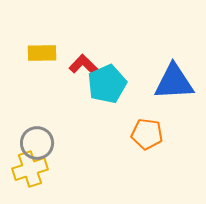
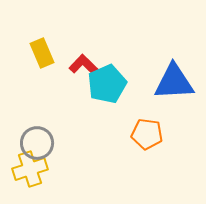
yellow rectangle: rotated 68 degrees clockwise
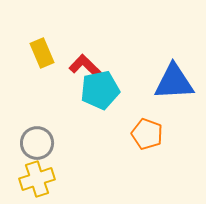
cyan pentagon: moved 7 px left, 6 px down; rotated 12 degrees clockwise
orange pentagon: rotated 12 degrees clockwise
yellow cross: moved 7 px right, 10 px down
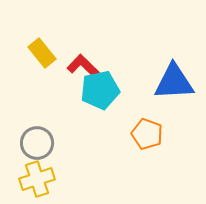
yellow rectangle: rotated 16 degrees counterclockwise
red L-shape: moved 2 px left
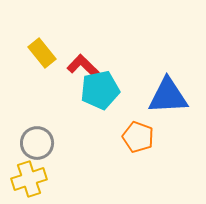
blue triangle: moved 6 px left, 14 px down
orange pentagon: moved 9 px left, 3 px down
yellow cross: moved 8 px left
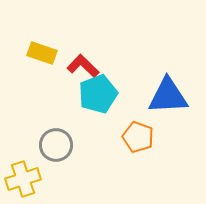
yellow rectangle: rotated 32 degrees counterclockwise
cyan pentagon: moved 2 px left, 4 px down; rotated 9 degrees counterclockwise
gray circle: moved 19 px right, 2 px down
yellow cross: moved 6 px left
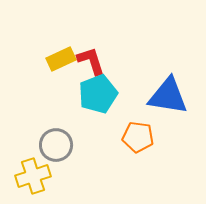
yellow rectangle: moved 19 px right, 6 px down; rotated 44 degrees counterclockwise
red L-shape: moved 8 px right, 5 px up; rotated 28 degrees clockwise
blue triangle: rotated 12 degrees clockwise
orange pentagon: rotated 12 degrees counterclockwise
yellow cross: moved 10 px right, 3 px up
